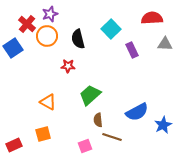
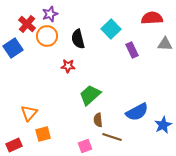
orange triangle: moved 19 px left, 11 px down; rotated 42 degrees clockwise
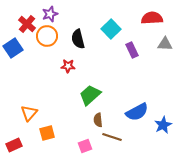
orange square: moved 4 px right, 1 px up
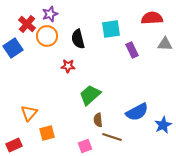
cyan square: rotated 36 degrees clockwise
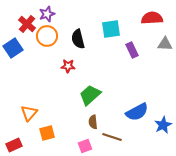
purple star: moved 3 px left
brown semicircle: moved 5 px left, 2 px down
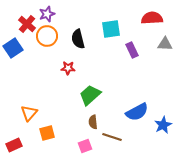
red star: moved 2 px down
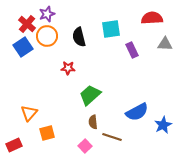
black semicircle: moved 1 px right, 2 px up
blue square: moved 10 px right, 1 px up
pink square: rotated 24 degrees counterclockwise
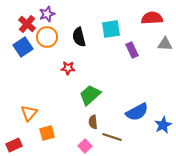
orange circle: moved 1 px down
